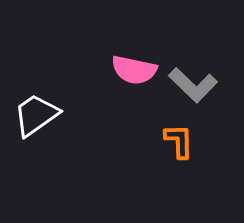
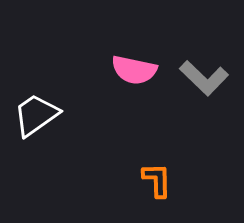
gray L-shape: moved 11 px right, 7 px up
orange L-shape: moved 22 px left, 39 px down
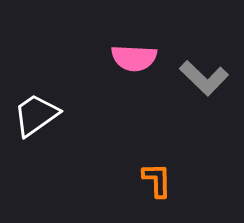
pink semicircle: moved 12 px up; rotated 9 degrees counterclockwise
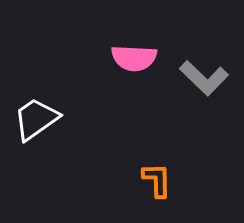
white trapezoid: moved 4 px down
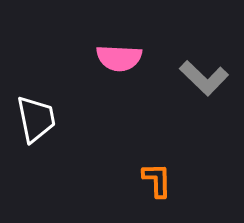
pink semicircle: moved 15 px left
white trapezoid: rotated 114 degrees clockwise
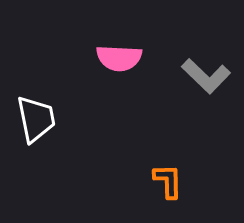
gray L-shape: moved 2 px right, 2 px up
orange L-shape: moved 11 px right, 1 px down
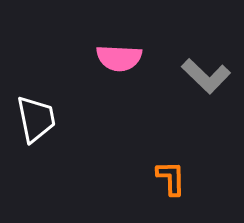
orange L-shape: moved 3 px right, 3 px up
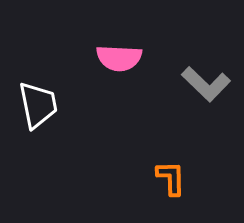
gray L-shape: moved 8 px down
white trapezoid: moved 2 px right, 14 px up
